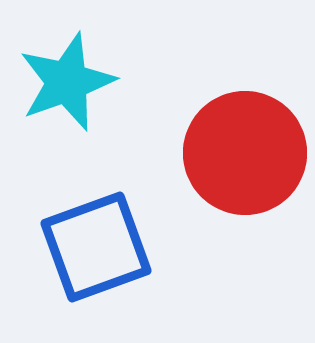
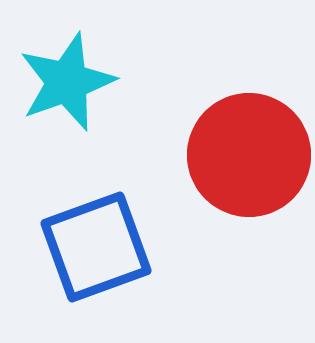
red circle: moved 4 px right, 2 px down
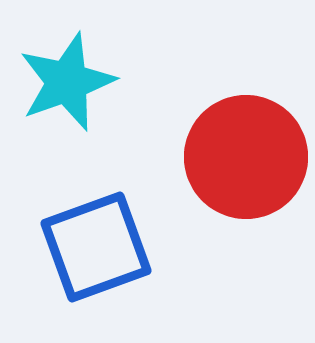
red circle: moved 3 px left, 2 px down
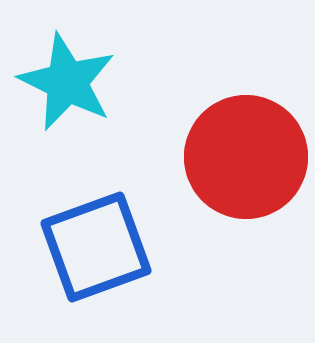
cyan star: rotated 26 degrees counterclockwise
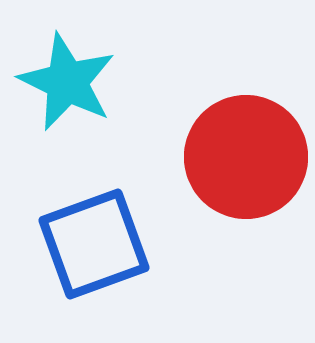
blue square: moved 2 px left, 3 px up
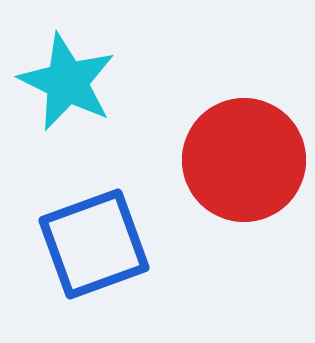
red circle: moved 2 px left, 3 px down
